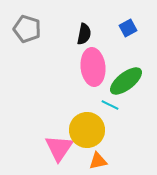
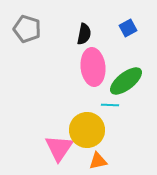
cyan line: rotated 24 degrees counterclockwise
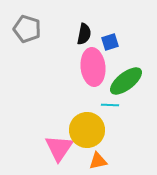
blue square: moved 18 px left, 14 px down; rotated 12 degrees clockwise
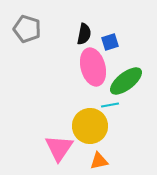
pink ellipse: rotated 9 degrees counterclockwise
cyan line: rotated 12 degrees counterclockwise
yellow circle: moved 3 px right, 4 px up
orange triangle: moved 1 px right
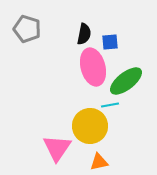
blue square: rotated 12 degrees clockwise
pink triangle: moved 2 px left
orange triangle: moved 1 px down
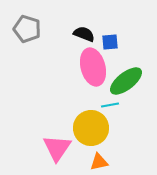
black semicircle: rotated 80 degrees counterclockwise
yellow circle: moved 1 px right, 2 px down
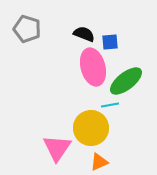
orange triangle: rotated 12 degrees counterclockwise
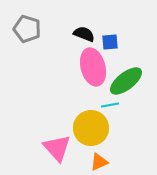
pink triangle: rotated 16 degrees counterclockwise
